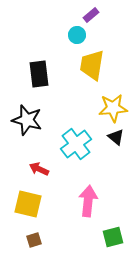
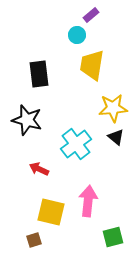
yellow square: moved 23 px right, 8 px down
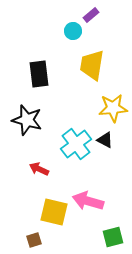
cyan circle: moved 4 px left, 4 px up
black triangle: moved 11 px left, 3 px down; rotated 12 degrees counterclockwise
pink arrow: rotated 80 degrees counterclockwise
yellow square: moved 3 px right
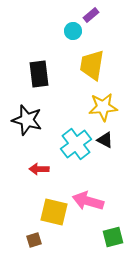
yellow star: moved 10 px left, 1 px up
red arrow: rotated 24 degrees counterclockwise
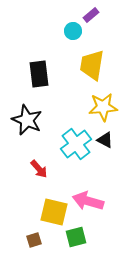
black star: rotated 8 degrees clockwise
red arrow: rotated 132 degrees counterclockwise
green square: moved 37 px left
